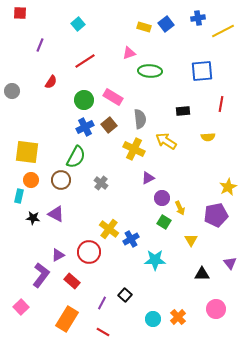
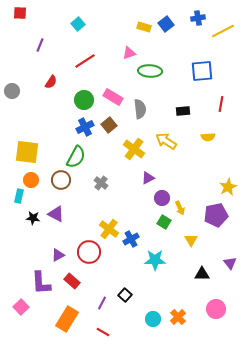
gray semicircle at (140, 119): moved 10 px up
yellow cross at (134, 149): rotated 10 degrees clockwise
purple L-shape at (41, 275): moved 8 px down; rotated 140 degrees clockwise
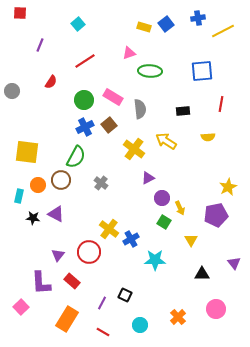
orange circle at (31, 180): moved 7 px right, 5 px down
purple triangle at (58, 255): rotated 24 degrees counterclockwise
purple triangle at (230, 263): moved 4 px right
black square at (125, 295): rotated 16 degrees counterclockwise
cyan circle at (153, 319): moved 13 px left, 6 px down
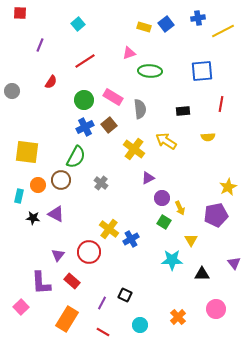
cyan star at (155, 260): moved 17 px right
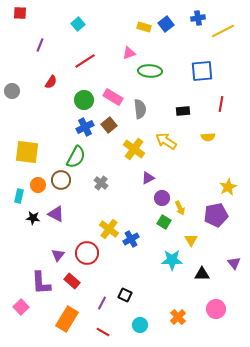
red circle at (89, 252): moved 2 px left, 1 px down
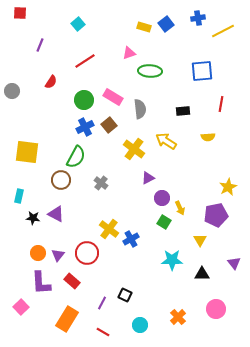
orange circle at (38, 185): moved 68 px down
yellow triangle at (191, 240): moved 9 px right
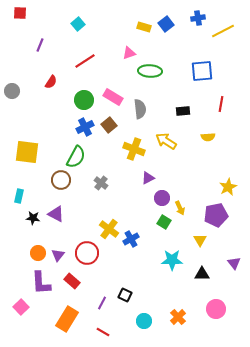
yellow cross at (134, 149): rotated 15 degrees counterclockwise
cyan circle at (140, 325): moved 4 px right, 4 px up
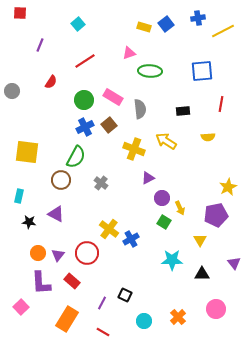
black star at (33, 218): moved 4 px left, 4 px down
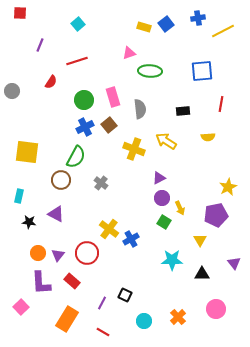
red line at (85, 61): moved 8 px left; rotated 15 degrees clockwise
pink rectangle at (113, 97): rotated 42 degrees clockwise
purple triangle at (148, 178): moved 11 px right
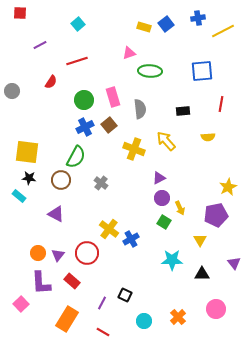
purple line at (40, 45): rotated 40 degrees clockwise
yellow arrow at (166, 141): rotated 15 degrees clockwise
cyan rectangle at (19, 196): rotated 64 degrees counterclockwise
black star at (29, 222): moved 44 px up
pink square at (21, 307): moved 3 px up
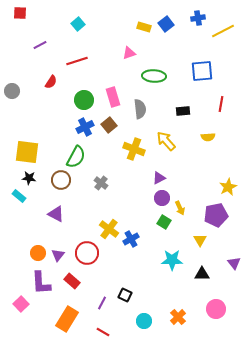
green ellipse at (150, 71): moved 4 px right, 5 px down
